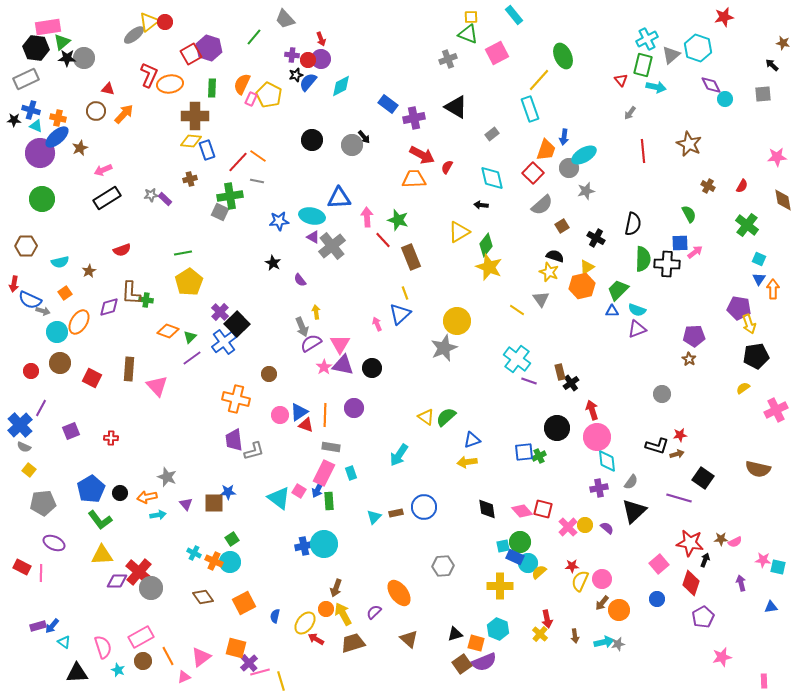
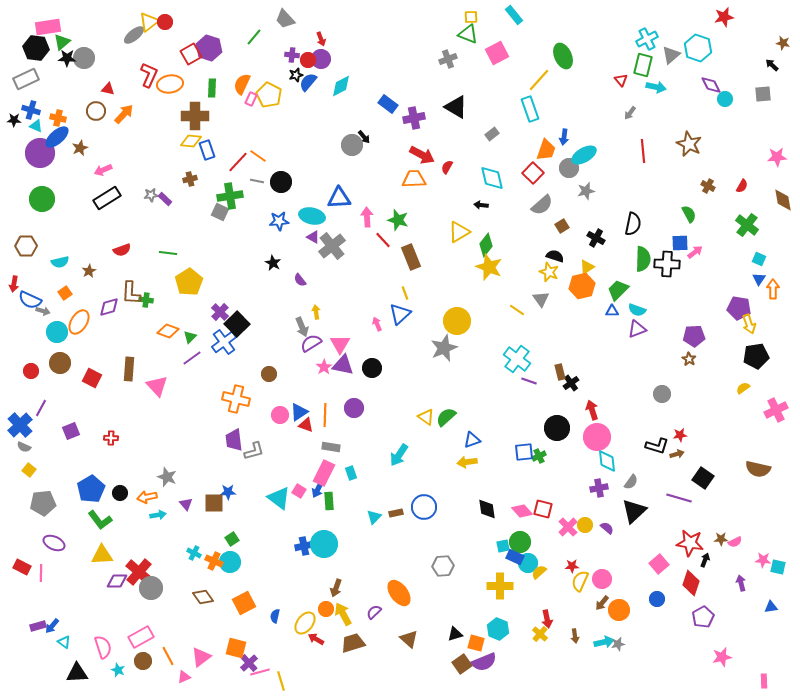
black circle at (312, 140): moved 31 px left, 42 px down
green line at (183, 253): moved 15 px left; rotated 18 degrees clockwise
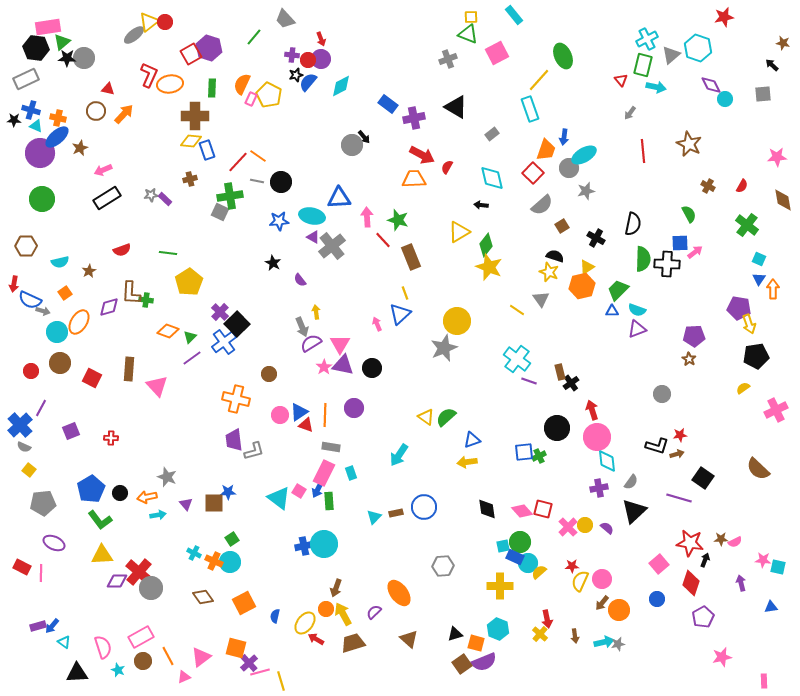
brown semicircle at (758, 469): rotated 30 degrees clockwise
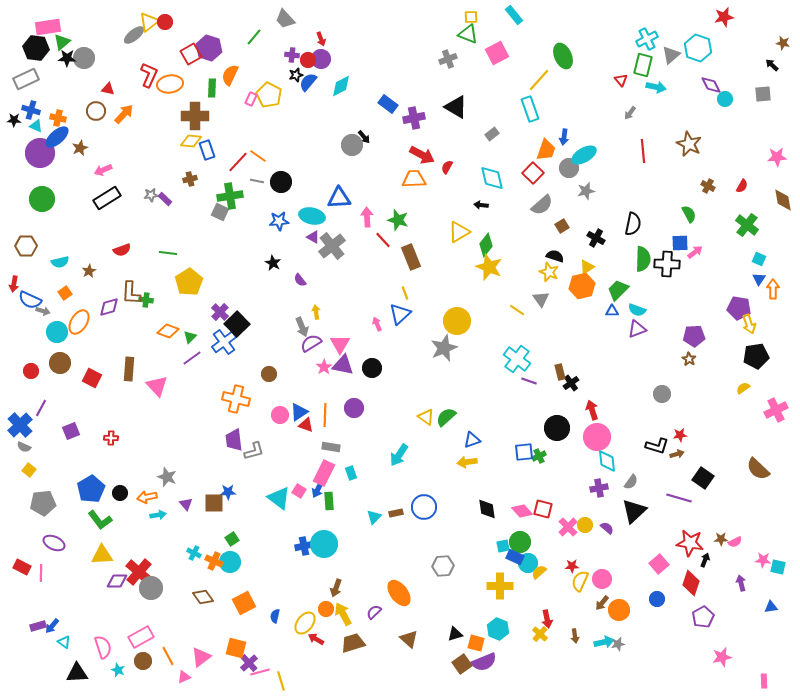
orange semicircle at (242, 84): moved 12 px left, 9 px up
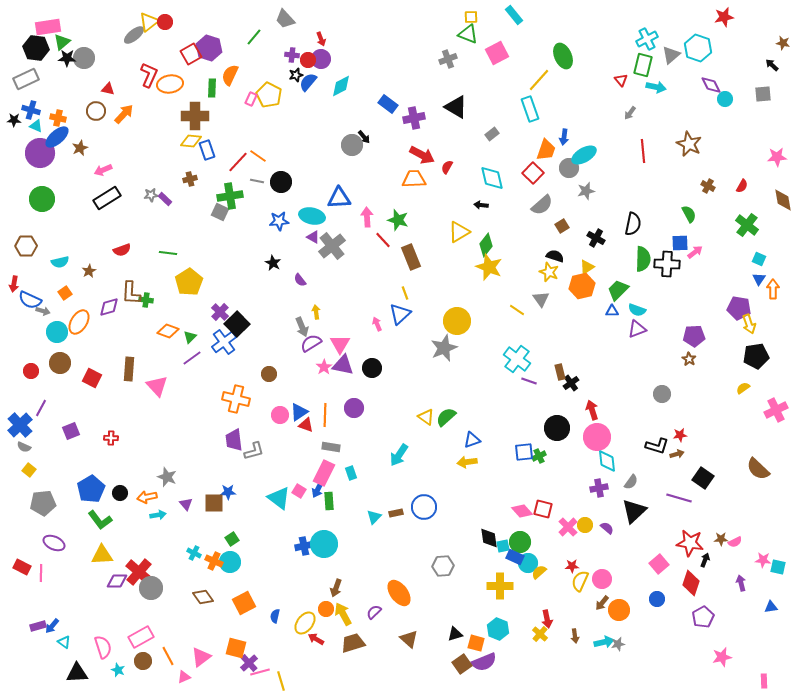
black diamond at (487, 509): moved 2 px right, 29 px down
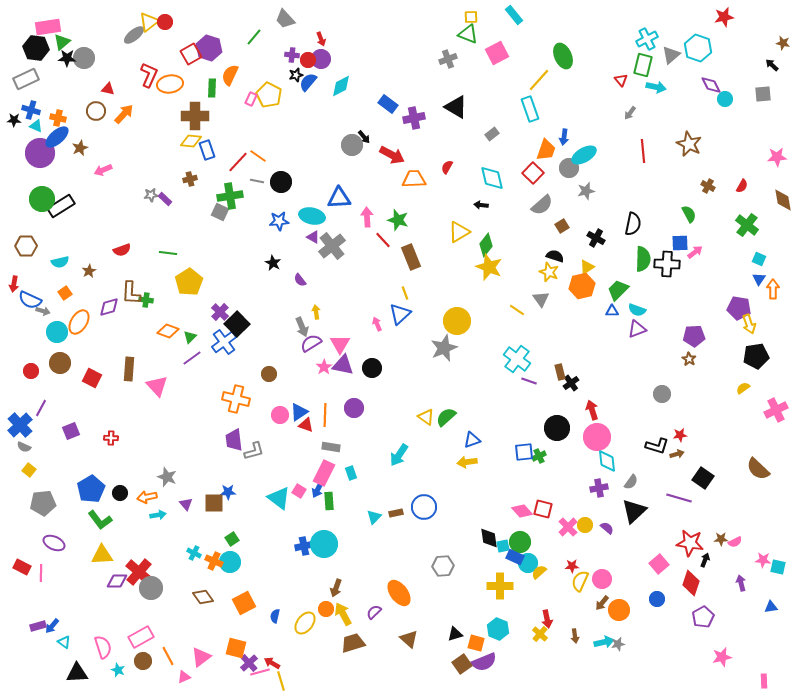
red arrow at (422, 155): moved 30 px left
black rectangle at (107, 198): moved 46 px left, 8 px down
red arrow at (316, 639): moved 44 px left, 24 px down
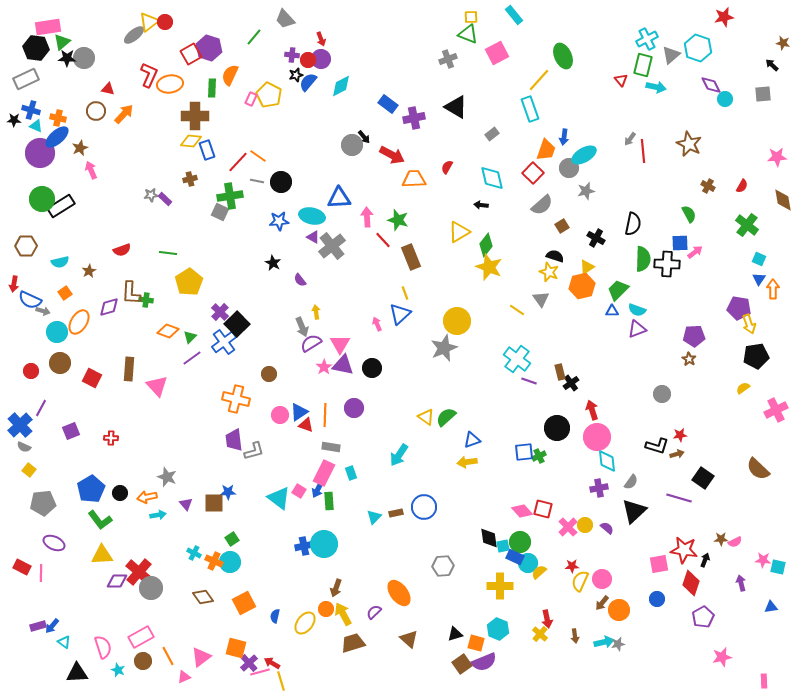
gray arrow at (630, 113): moved 26 px down
pink arrow at (103, 170): moved 12 px left; rotated 90 degrees clockwise
red star at (690, 543): moved 6 px left, 7 px down
pink square at (659, 564): rotated 30 degrees clockwise
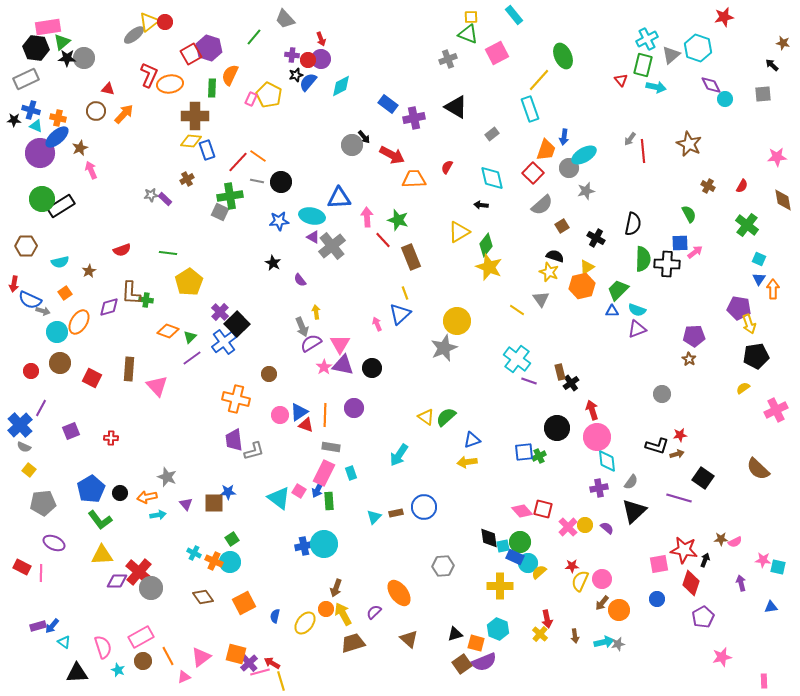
brown cross at (190, 179): moved 3 px left; rotated 16 degrees counterclockwise
orange square at (236, 648): moved 6 px down
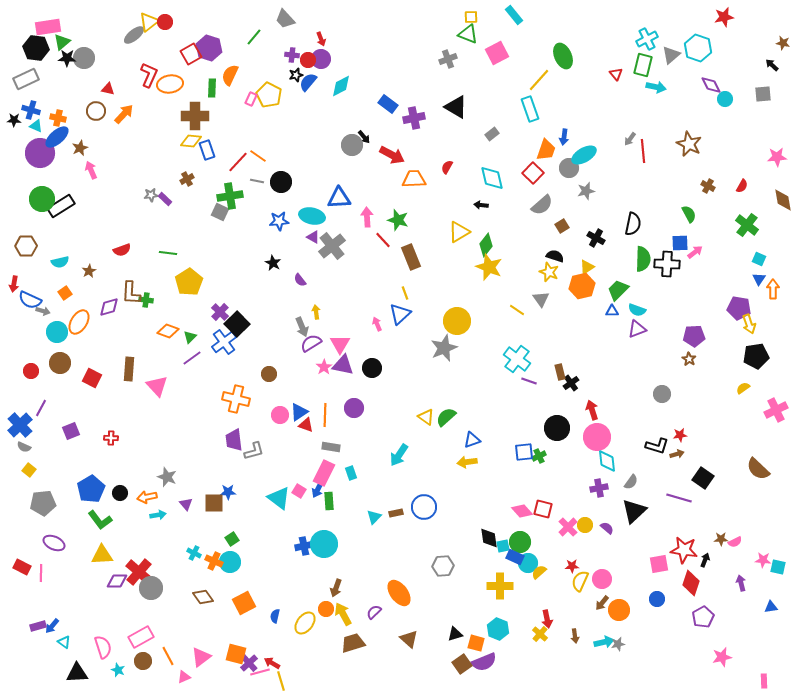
red triangle at (621, 80): moved 5 px left, 6 px up
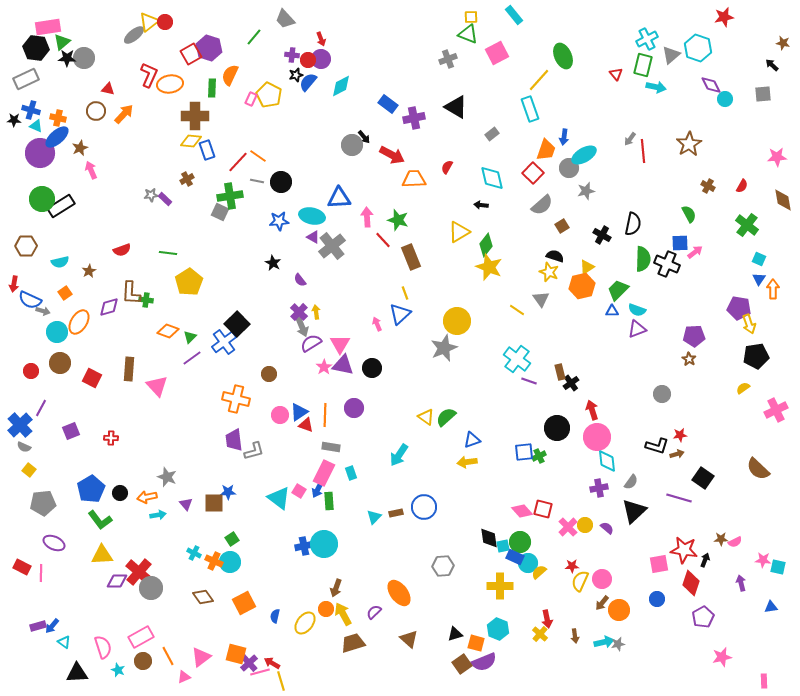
brown star at (689, 144): rotated 15 degrees clockwise
black cross at (596, 238): moved 6 px right, 3 px up
black cross at (667, 264): rotated 20 degrees clockwise
purple cross at (220, 312): moved 79 px right
